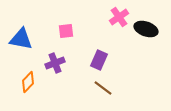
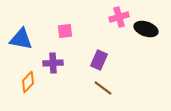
pink cross: rotated 18 degrees clockwise
pink square: moved 1 px left
purple cross: moved 2 px left; rotated 18 degrees clockwise
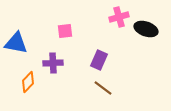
blue triangle: moved 5 px left, 4 px down
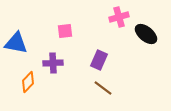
black ellipse: moved 5 px down; rotated 20 degrees clockwise
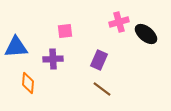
pink cross: moved 5 px down
blue triangle: moved 4 px down; rotated 15 degrees counterclockwise
purple cross: moved 4 px up
orange diamond: moved 1 px down; rotated 40 degrees counterclockwise
brown line: moved 1 px left, 1 px down
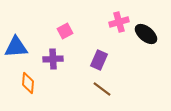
pink square: rotated 21 degrees counterclockwise
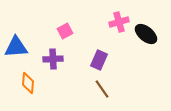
brown line: rotated 18 degrees clockwise
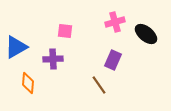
pink cross: moved 4 px left
pink square: rotated 35 degrees clockwise
blue triangle: rotated 25 degrees counterclockwise
purple rectangle: moved 14 px right
brown line: moved 3 px left, 4 px up
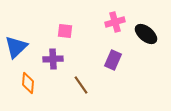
blue triangle: rotated 15 degrees counterclockwise
brown line: moved 18 px left
